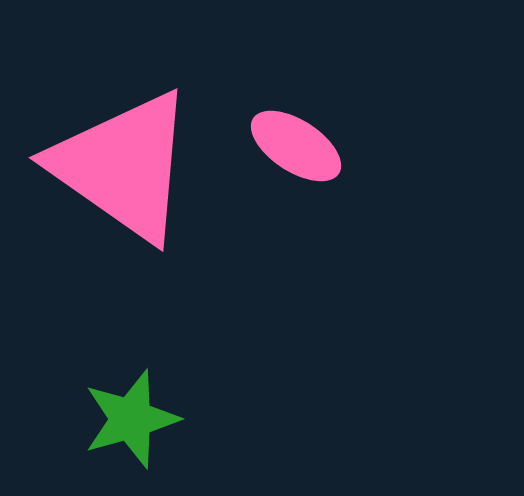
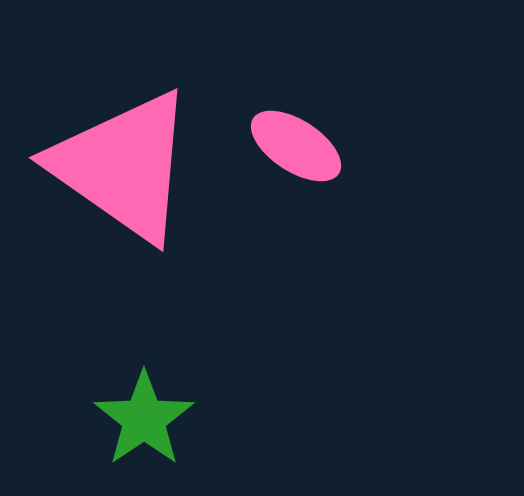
green star: moved 13 px right; rotated 18 degrees counterclockwise
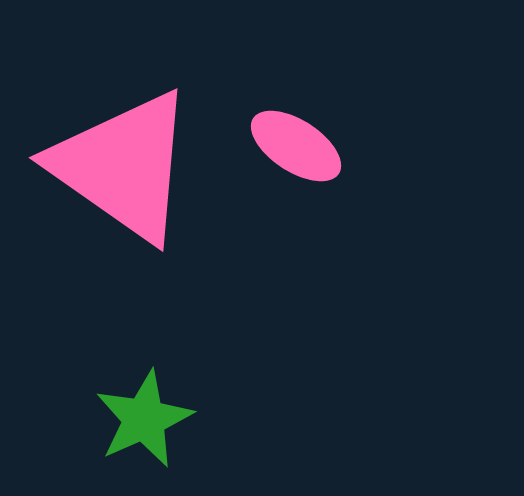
green star: rotated 10 degrees clockwise
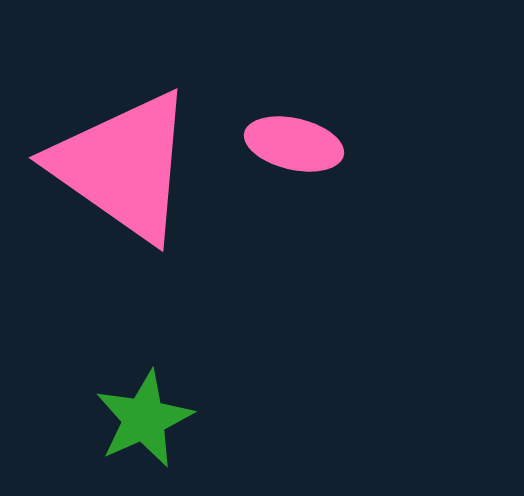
pink ellipse: moved 2 px left, 2 px up; rotated 20 degrees counterclockwise
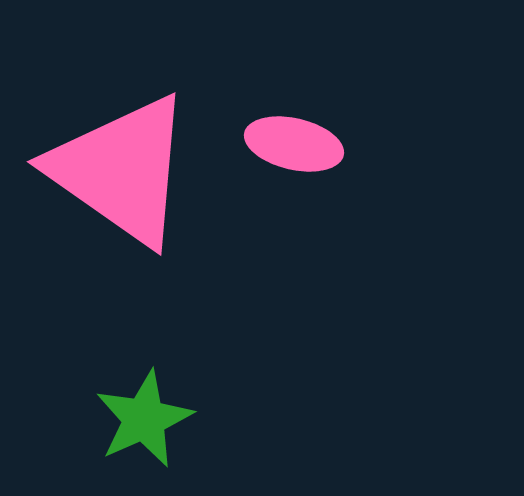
pink triangle: moved 2 px left, 4 px down
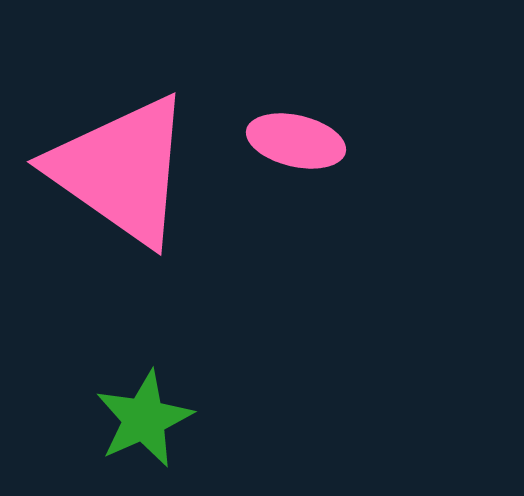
pink ellipse: moved 2 px right, 3 px up
